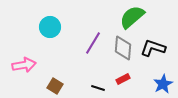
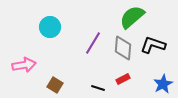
black L-shape: moved 3 px up
brown square: moved 1 px up
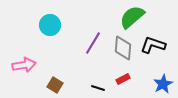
cyan circle: moved 2 px up
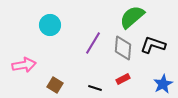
black line: moved 3 px left
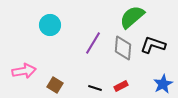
pink arrow: moved 6 px down
red rectangle: moved 2 px left, 7 px down
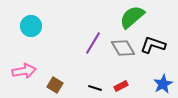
cyan circle: moved 19 px left, 1 px down
gray diamond: rotated 35 degrees counterclockwise
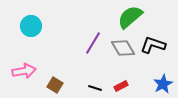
green semicircle: moved 2 px left
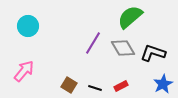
cyan circle: moved 3 px left
black L-shape: moved 8 px down
pink arrow: rotated 40 degrees counterclockwise
brown square: moved 14 px right
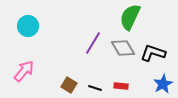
green semicircle: rotated 24 degrees counterclockwise
red rectangle: rotated 32 degrees clockwise
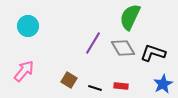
brown square: moved 5 px up
